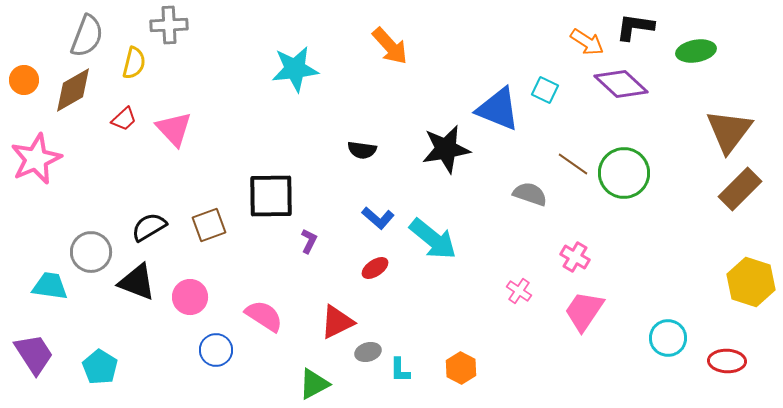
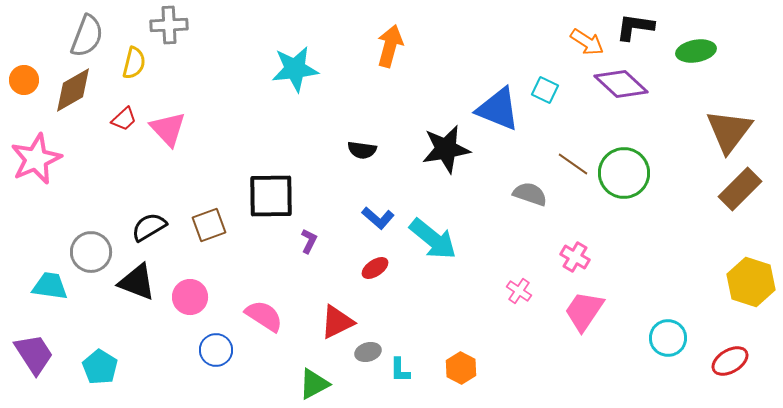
orange arrow at (390, 46): rotated 123 degrees counterclockwise
pink triangle at (174, 129): moved 6 px left
red ellipse at (727, 361): moved 3 px right; rotated 33 degrees counterclockwise
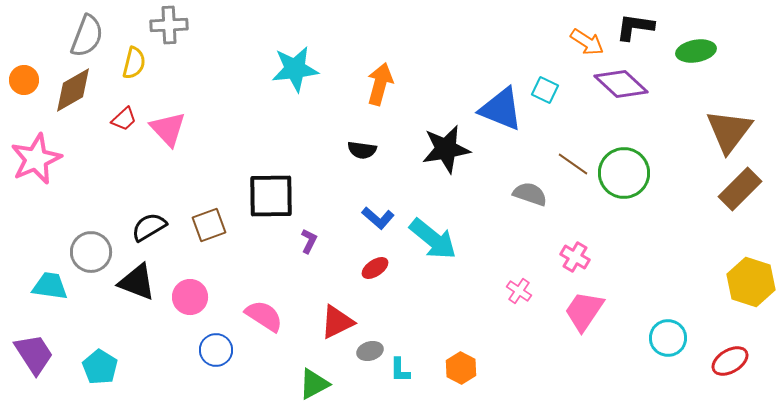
orange arrow at (390, 46): moved 10 px left, 38 px down
blue triangle at (498, 109): moved 3 px right
gray ellipse at (368, 352): moved 2 px right, 1 px up
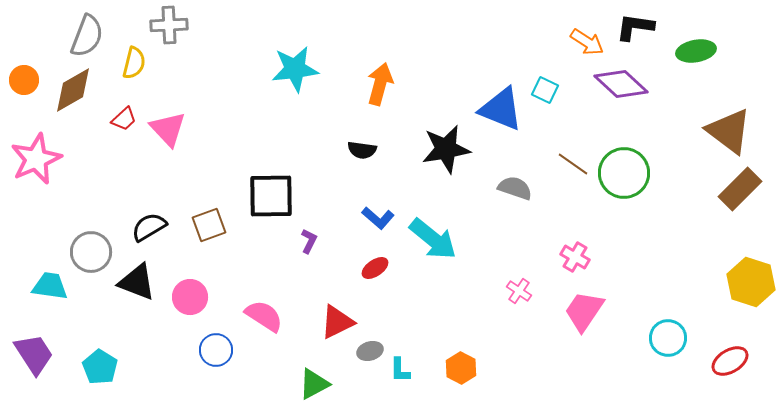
brown triangle at (729, 131): rotated 30 degrees counterclockwise
gray semicircle at (530, 194): moved 15 px left, 6 px up
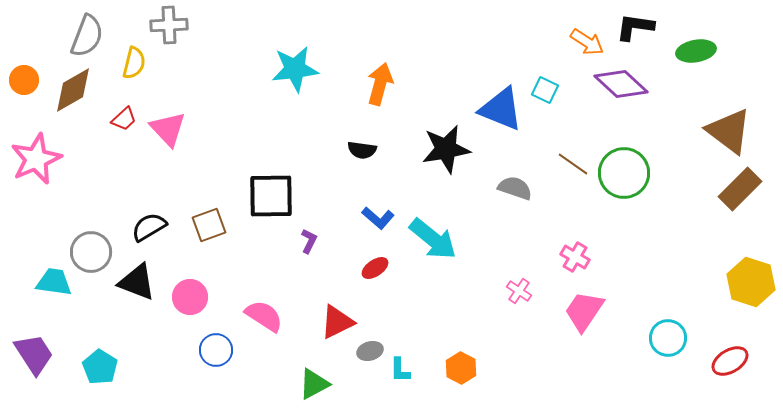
cyan trapezoid at (50, 286): moved 4 px right, 4 px up
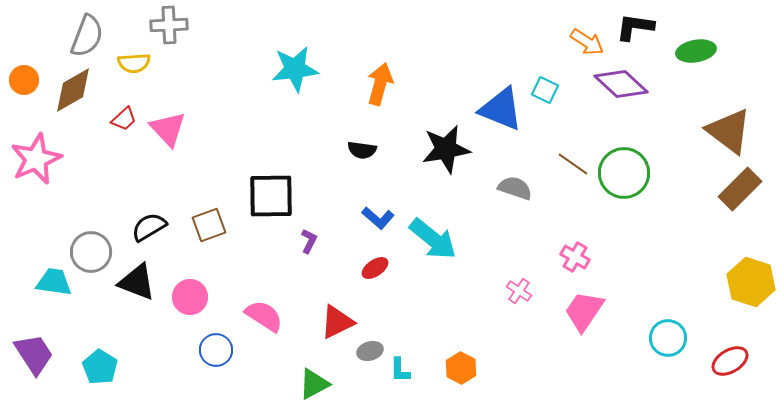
yellow semicircle at (134, 63): rotated 72 degrees clockwise
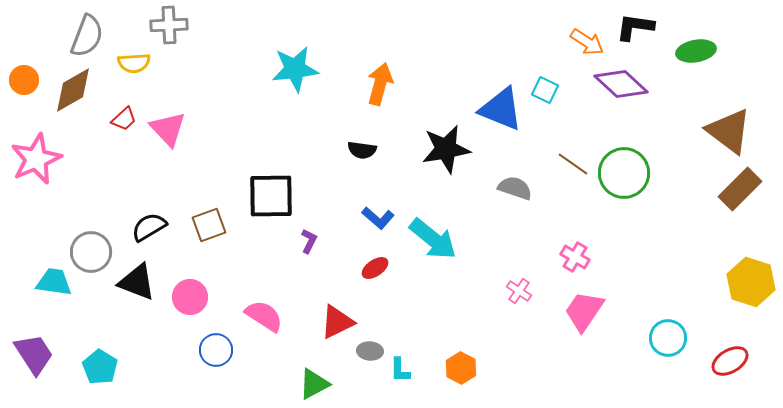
gray ellipse at (370, 351): rotated 20 degrees clockwise
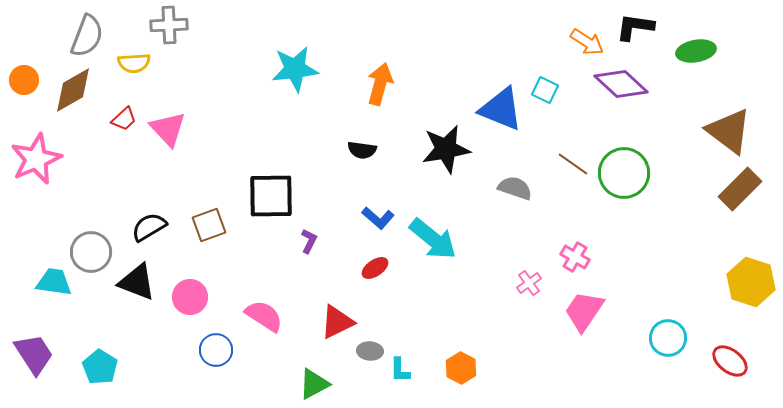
pink cross at (519, 291): moved 10 px right, 8 px up; rotated 20 degrees clockwise
red ellipse at (730, 361): rotated 69 degrees clockwise
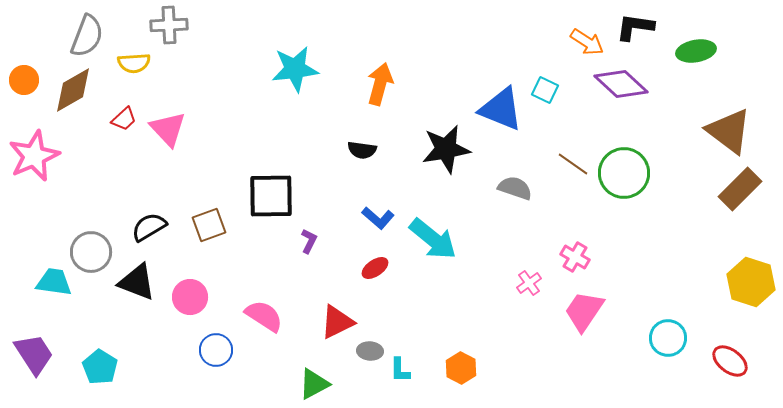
pink star at (36, 159): moved 2 px left, 3 px up
